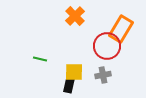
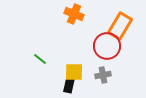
orange cross: moved 1 px left, 2 px up; rotated 24 degrees counterclockwise
orange rectangle: moved 1 px left, 3 px up
green line: rotated 24 degrees clockwise
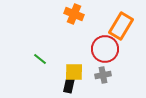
orange rectangle: moved 1 px right
red circle: moved 2 px left, 3 px down
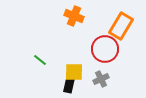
orange cross: moved 2 px down
green line: moved 1 px down
gray cross: moved 2 px left, 4 px down; rotated 14 degrees counterclockwise
